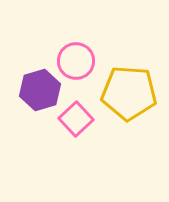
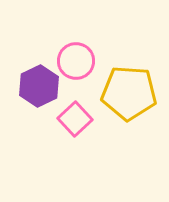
purple hexagon: moved 1 px left, 4 px up; rotated 9 degrees counterclockwise
pink square: moved 1 px left
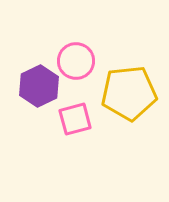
yellow pentagon: rotated 10 degrees counterclockwise
pink square: rotated 28 degrees clockwise
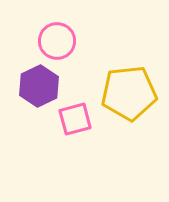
pink circle: moved 19 px left, 20 px up
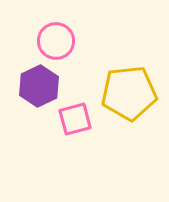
pink circle: moved 1 px left
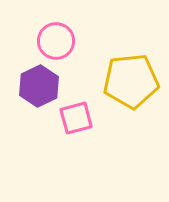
yellow pentagon: moved 2 px right, 12 px up
pink square: moved 1 px right, 1 px up
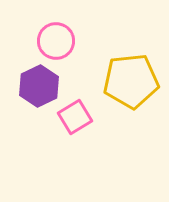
pink square: moved 1 px left, 1 px up; rotated 16 degrees counterclockwise
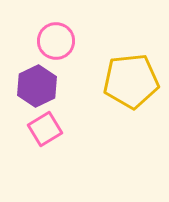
purple hexagon: moved 2 px left
pink square: moved 30 px left, 12 px down
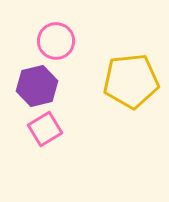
purple hexagon: rotated 12 degrees clockwise
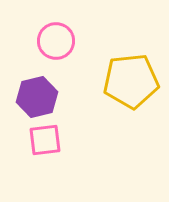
purple hexagon: moved 11 px down
pink square: moved 11 px down; rotated 24 degrees clockwise
